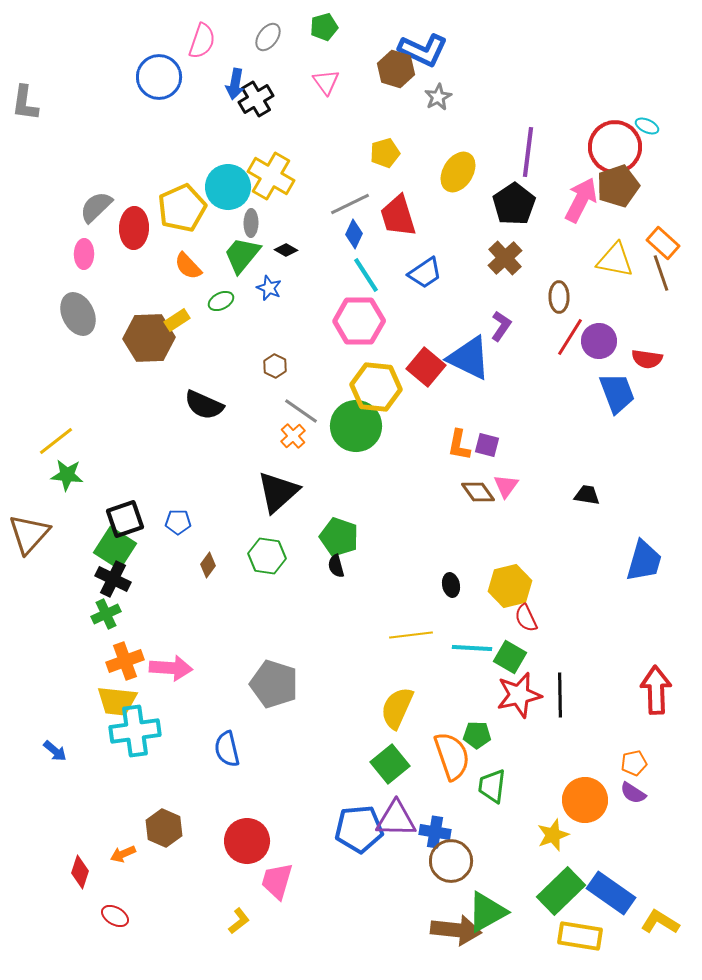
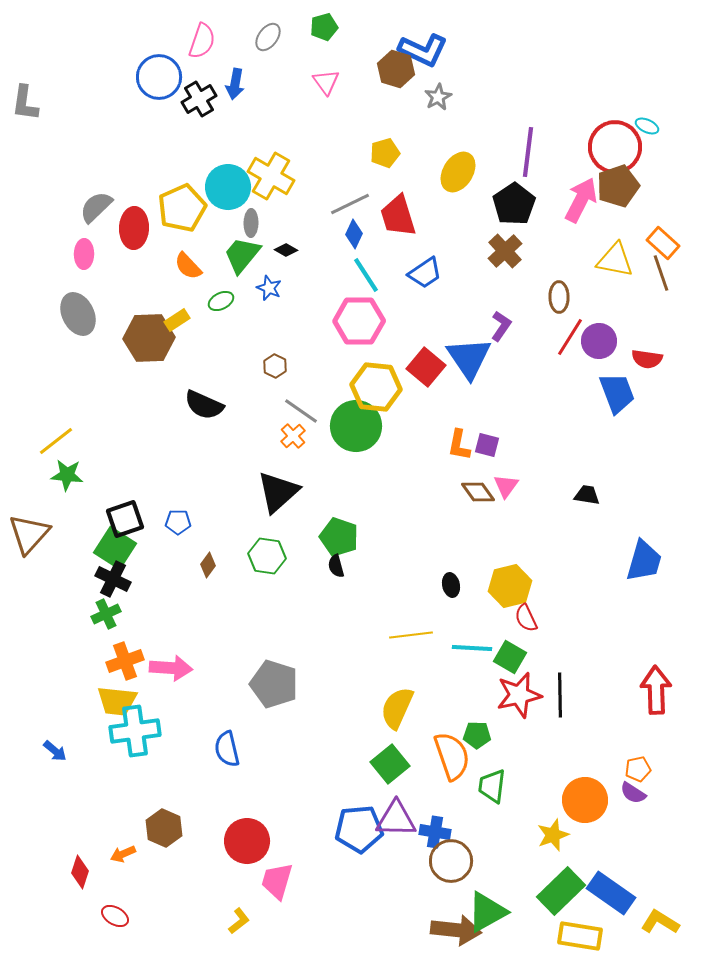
black cross at (256, 99): moved 57 px left
brown cross at (505, 258): moved 7 px up
blue triangle at (469, 358): rotated 30 degrees clockwise
orange pentagon at (634, 763): moved 4 px right, 6 px down
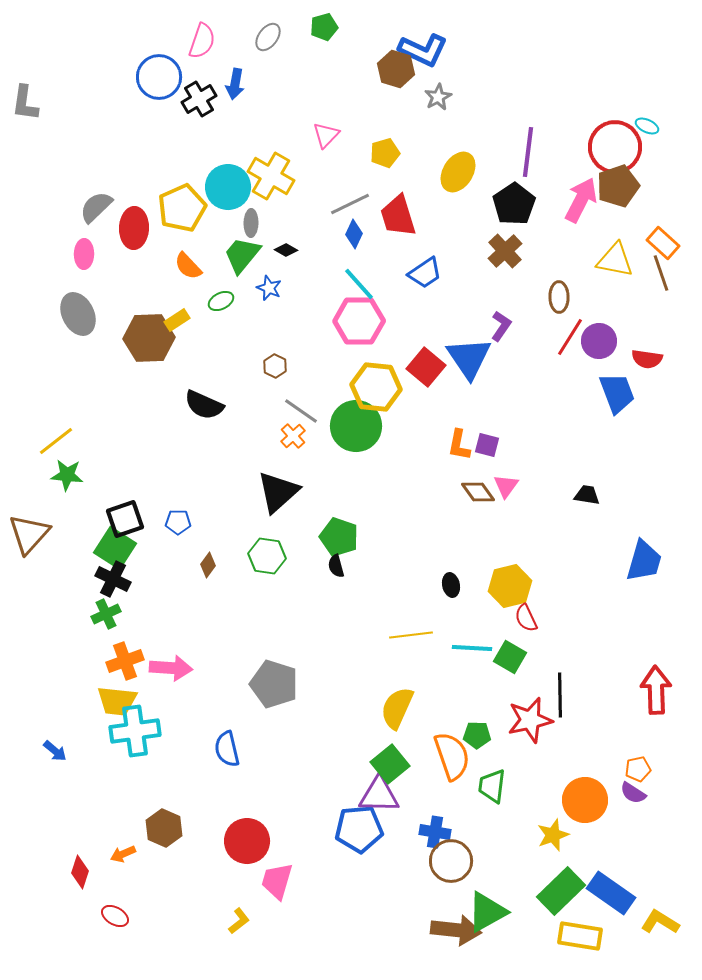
pink triangle at (326, 82): moved 53 px down; rotated 20 degrees clockwise
cyan line at (366, 275): moved 7 px left, 9 px down; rotated 9 degrees counterclockwise
red star at (519, 695): moved 11 px right, 25 px down
purple triangle at (396, 819): moved 17 px left, 24 px up
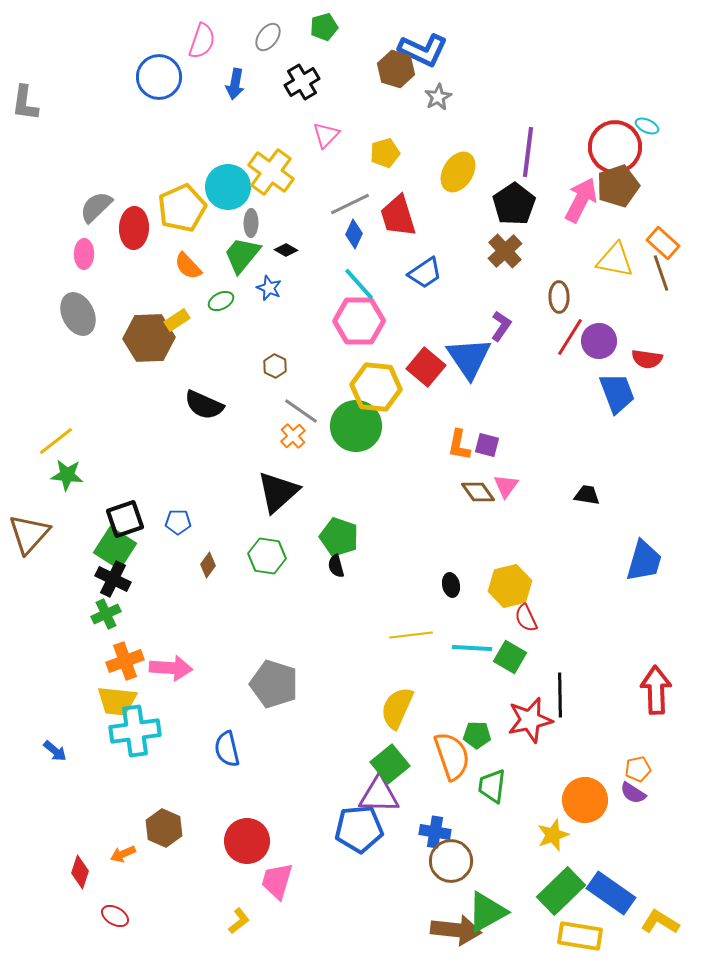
black cross at (199, 99): moved 103 px right, 17 px up
yellow cross at (271, 176): moved 4 px up; rotated 6 degrees clockwise
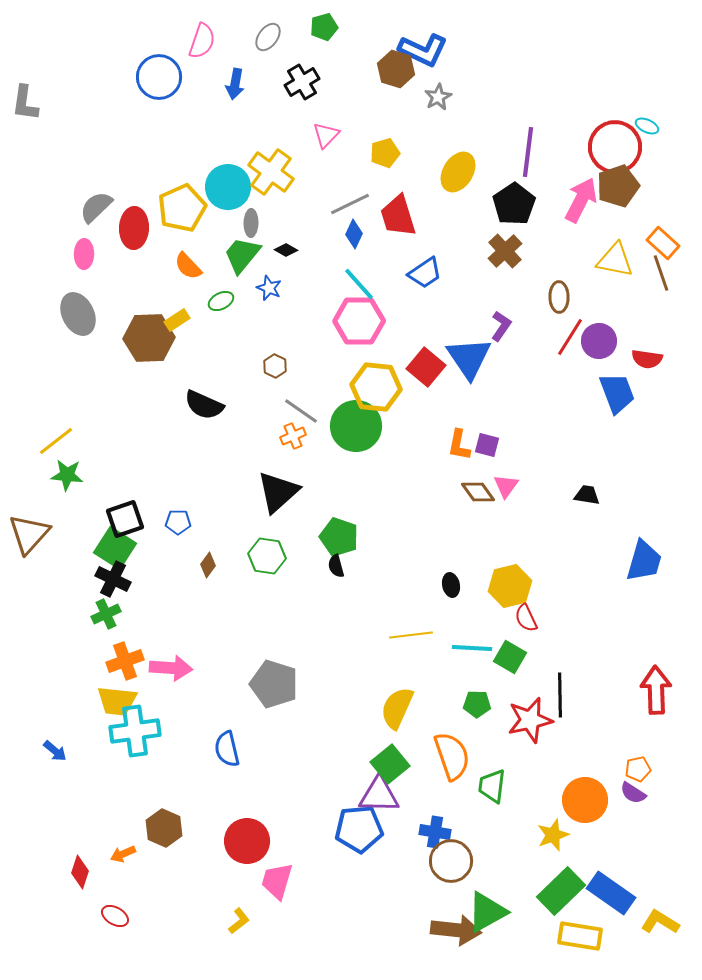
orange cross at (293, 436): rotated 20 degrees clockwise
green pentagon at (477, 735): moved 31 px up
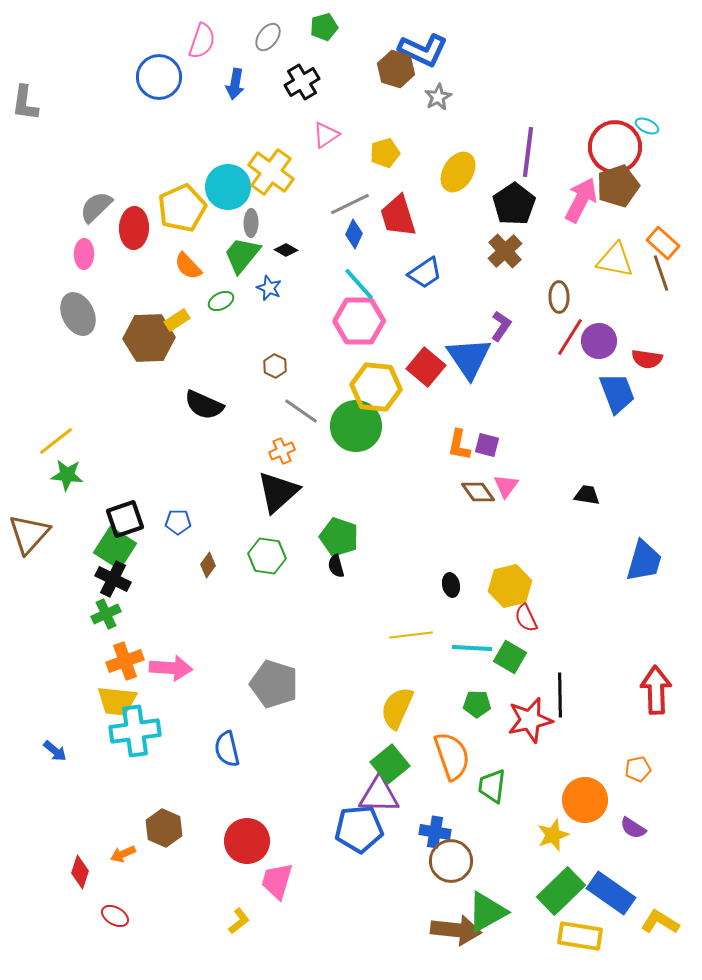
pink triangle at (326, 135): rotated 12 degrees clockwise
orange cross at (293, 436): moved 11 px left, 15 px down
purple semicircle at (633, 793): moved 35 px down
